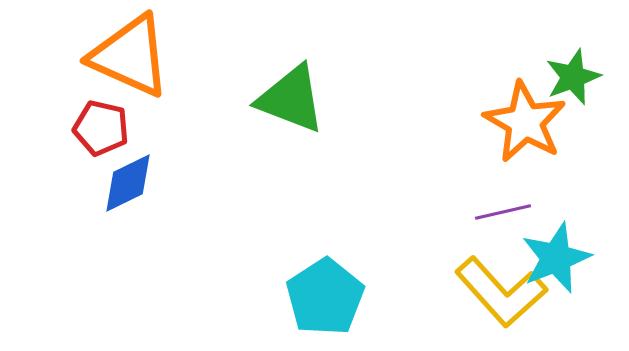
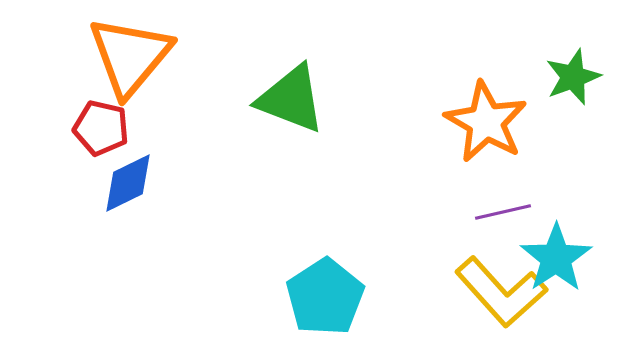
orange triangle: rotated 46 degrees clockwise
orange star: moved 39 px left
cyan star: rotated 12 degrees counterclockwise
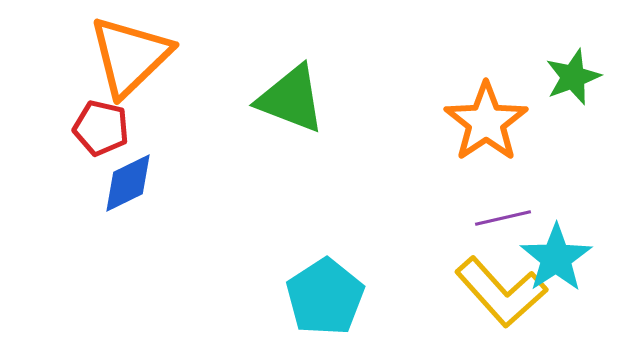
orange triangle: rotated 6 degrees clockwise
orange star: rotated 8 degrees clockwise
purple line: moved 6 px down
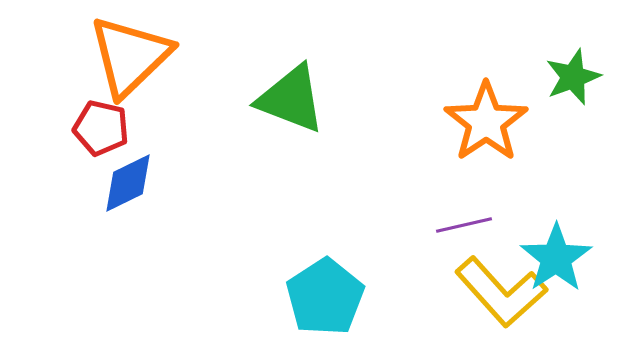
purple line: moved 39 px left, 7 px down
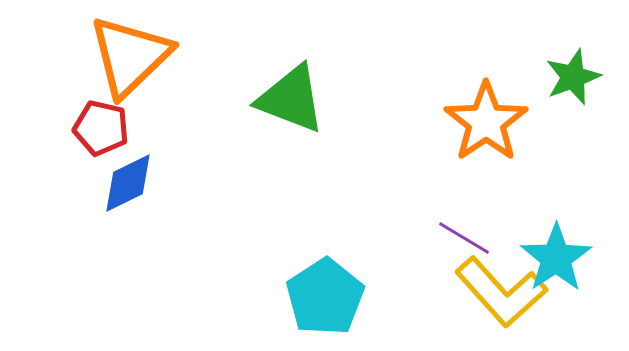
purple line: moved 13 px down; rotated 44 degrees clockwise
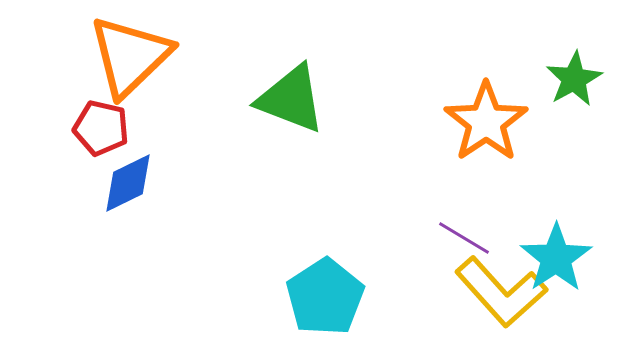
green star: moved 1 px right, 2 px down; rotated 8 degrees counterclockwise
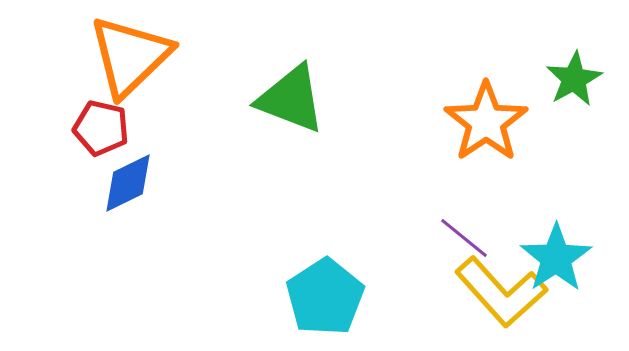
purple line: rotated 8 degrees clockwise
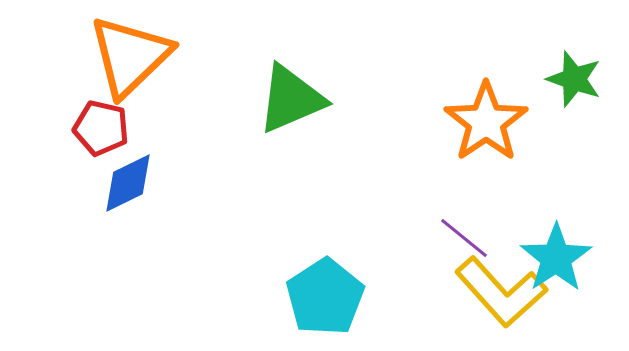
green star: rotated 24 degrees counterclockwise
green triangle: rotated 44 degrees counterclockwise
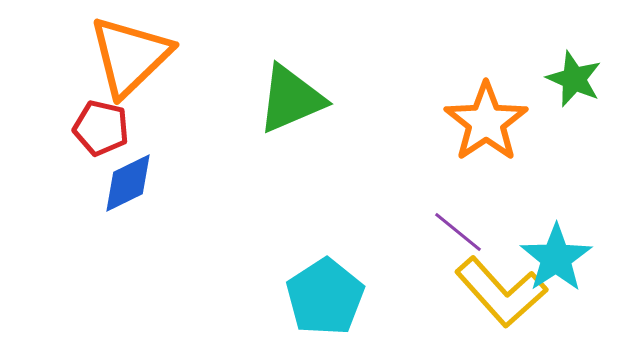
green star: rotated 4 degrees clockwise
purple line: moved 6 px left, 6 px up
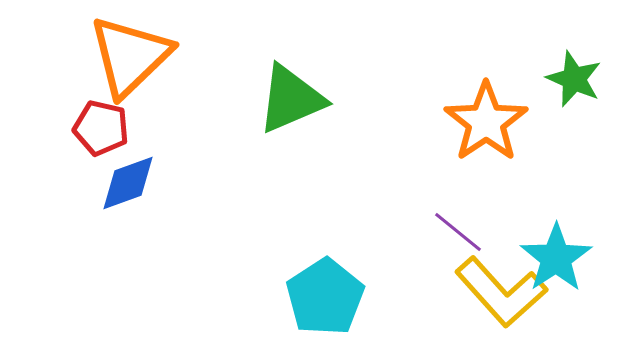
blue diamond: rotated 6 degrees clockwise
